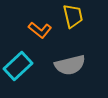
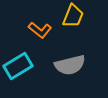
yellow trapezoid: rotated 35 degrees clockwise
cyan rectangle: rotated 12 degrees clockwise
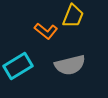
orange L-shape: moved 6 px right, 1 px down
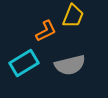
orange L-shape: rotated 65 degrees counterclockwise
cyan rectangle: moved 6 px right, 3 px up
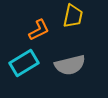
yellow trapezoid: rotated 10 degrees counterclockwise
orange L-shape: moved 7 px left, 1 px up
